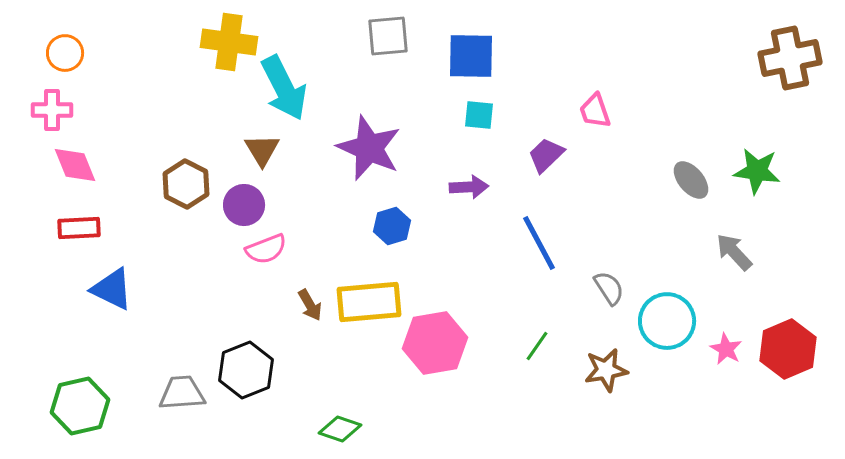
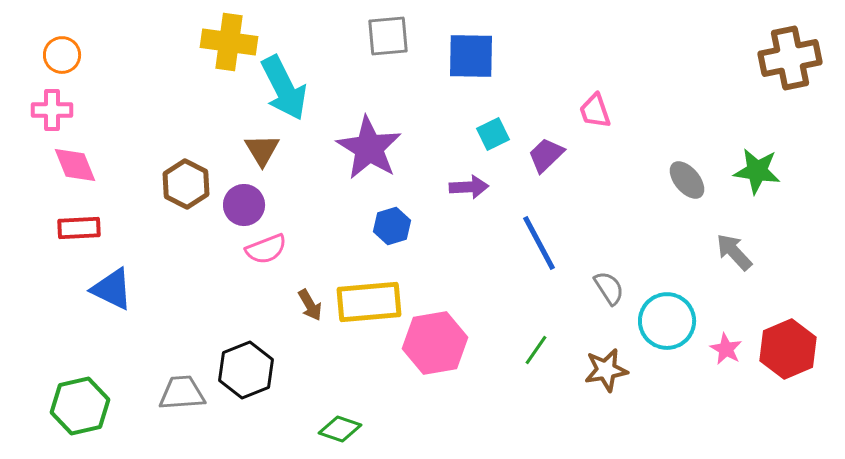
orange circle: moved 3 px left, 2 px down
cyan square: moved 14 px right, 19 px down; rotated 32 degrees counterclockwise
purple star: rotated 8 degrees clockwise
gray ellipse: moved 4 px left
green line: moved 1 px left, 4 px down
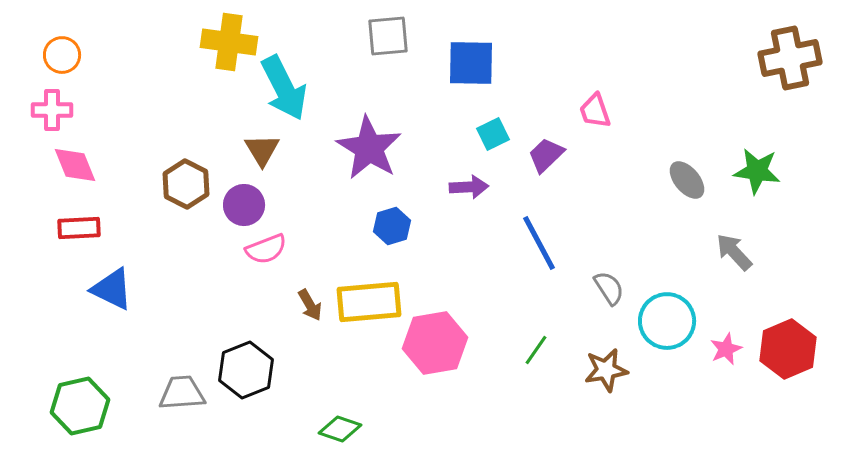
blue square: moved 7 px down
pink star: rotated 20 degrees clockwise
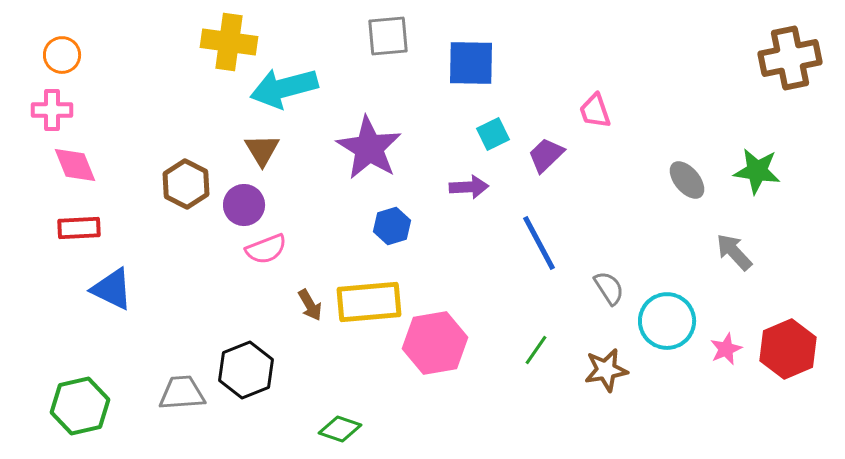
cyan arrow: rotated 102 degrees clockwise
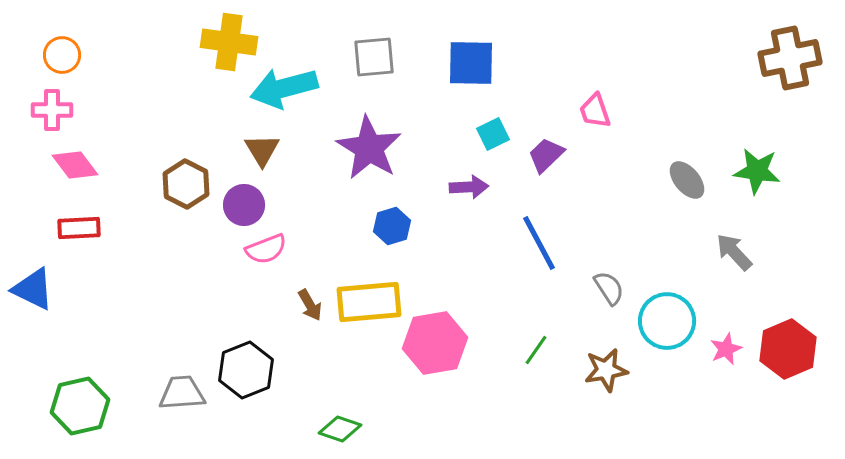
gray square: moved 14 px left, 21 px down
pink diamond: rotated 15 degrees counterclockwise
blue triangle: moved 79 px left
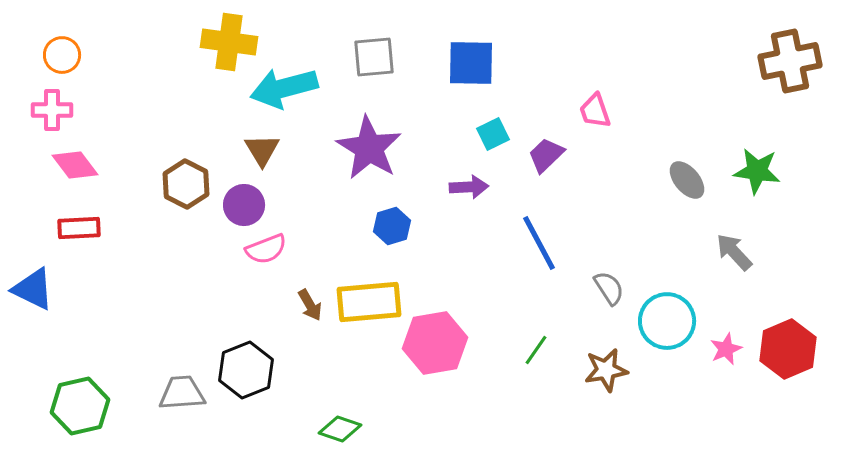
brown cross: moved 3 px down
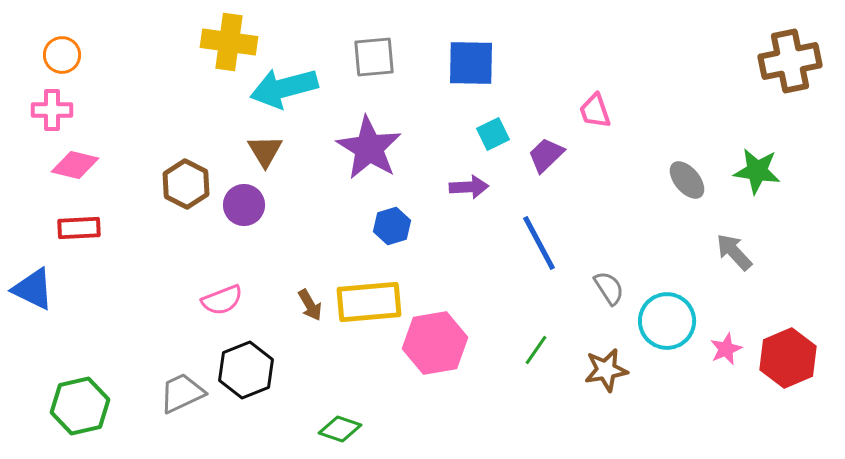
brown triangle: moved 3 px right, 1 px down
pink diamond: rotated 39 degrees counterclockwise
pink semicircle: moved 44 px left, 51 px down
red hexagon: moved 9 px down
gray trapezoid: rotated 21 degrees counterclockwise
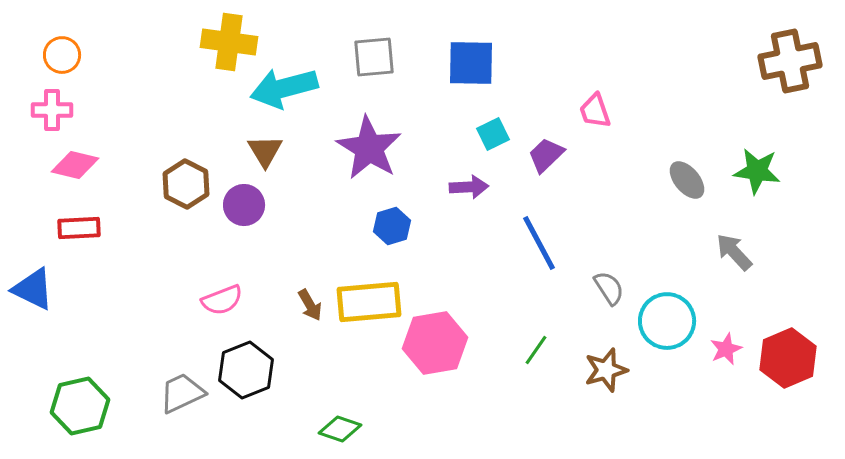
brown star: rotated 6 degrees counterclockwise
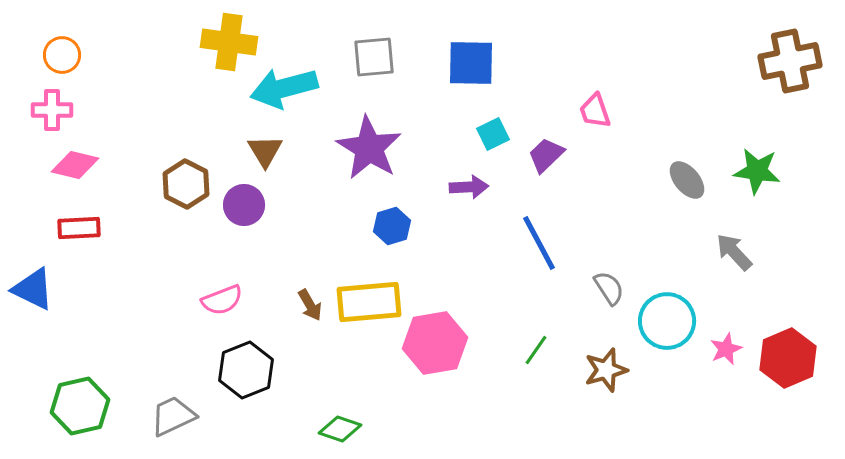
gray trapezoid: moved 9 px left, 23 px down
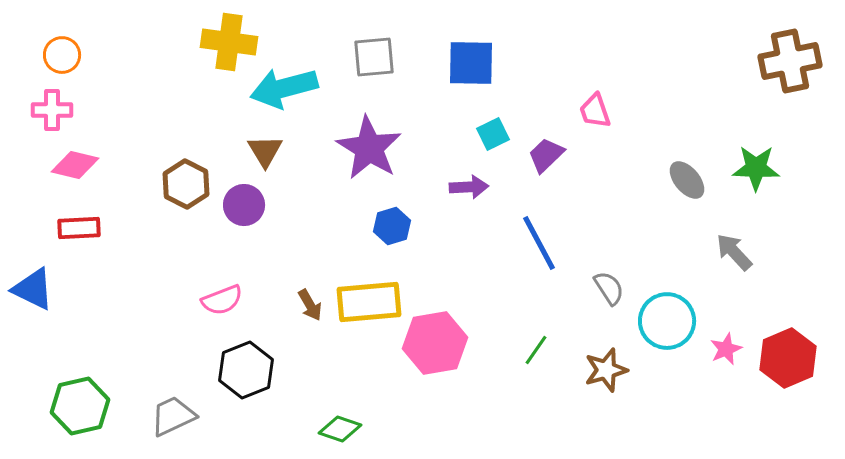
green star: moved 1 px left, 3 px up; rotated 6 degrees counterclockwise
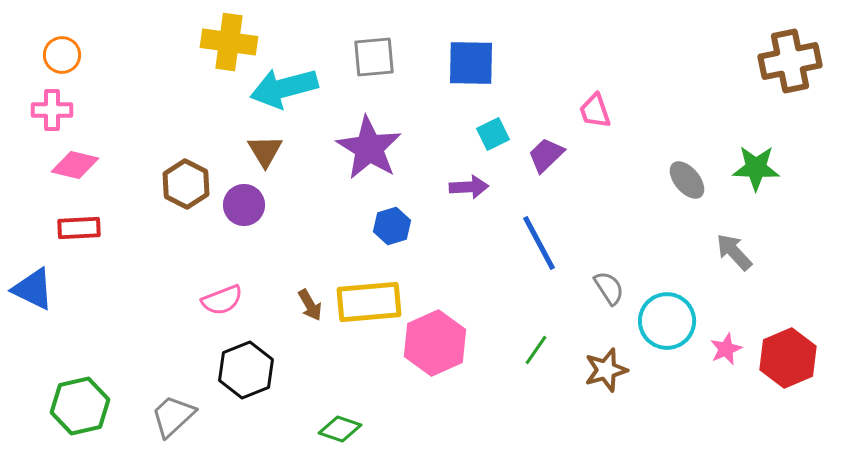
pink hexagon: rotated 14 degrees counterclockwise
gray trapezoid: rotated 18 degrees counterclockwise
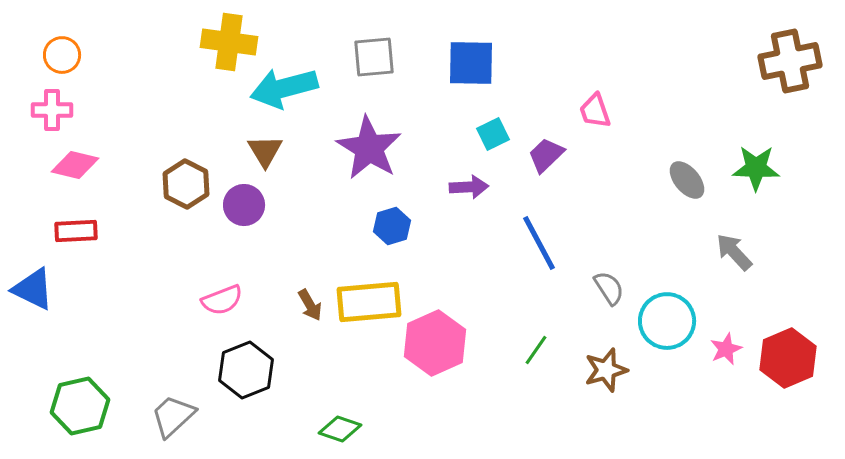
red rectangle: moved 3 px left, 3 px down
